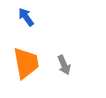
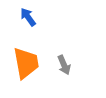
blue arrow: moved 2 px right
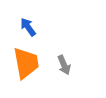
blue arrow: moved 10 px down
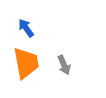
blue arrow: moved 2 px left, 1 px down
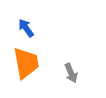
gray arrow: moved 7 px right, 8 px down
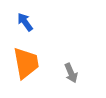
blue arrow: moved 1 px left, 6 px up
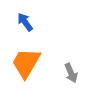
orange trapezoid: rotated 140 degrees counterclockwise
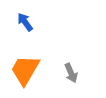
orange trapezoid: moved 1 px left, 7 px down
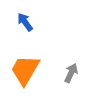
gray arrow: rotated 132 degrees counterclockwise
